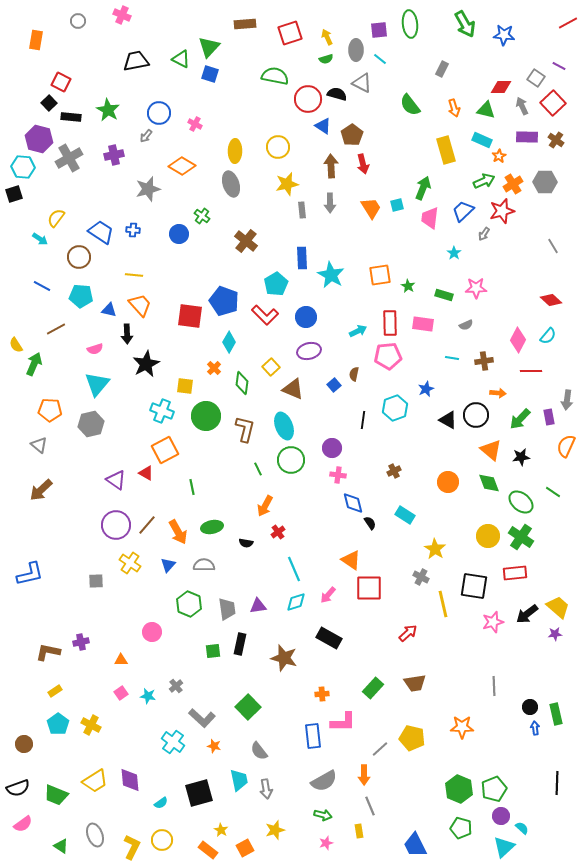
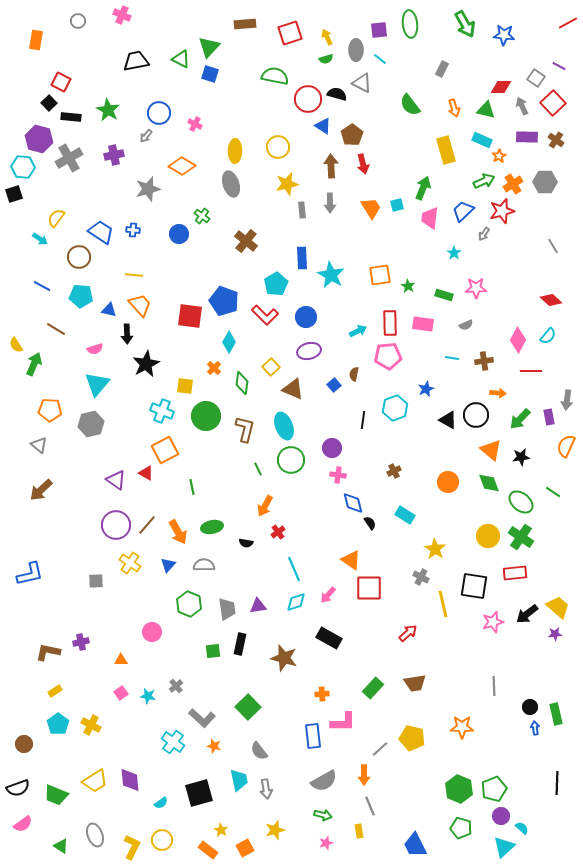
brown line at (56, 329): rotated 60 degrees clockwise
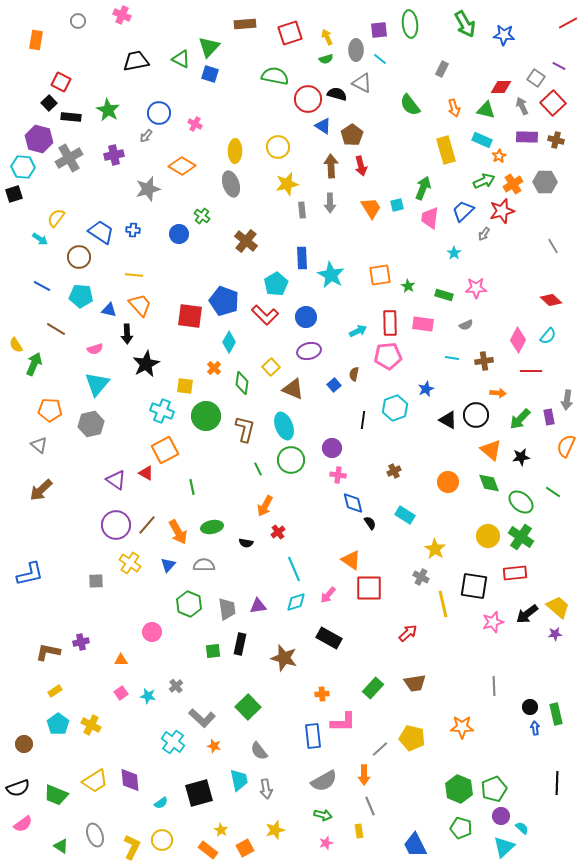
brown cross at (556, 140): rotated 21 degrees counterclockwise
red arrow at (363, 164): moved 2 px left, 2 px down
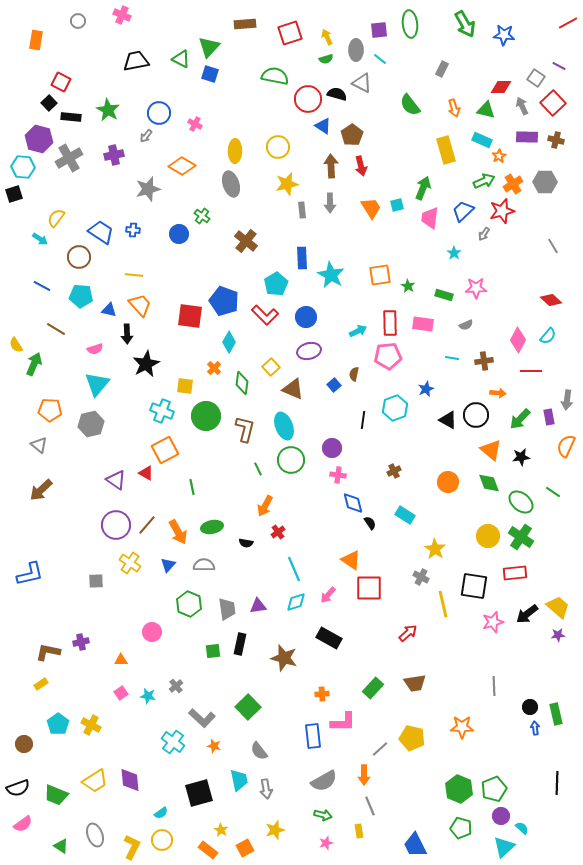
purple star at (555, 634): moved 3 px right, 1 px down
yellow rectangle at (55, 691): moved 14 px left, 7 px up
cyan semicircle at (161, 803): moved 10 px down
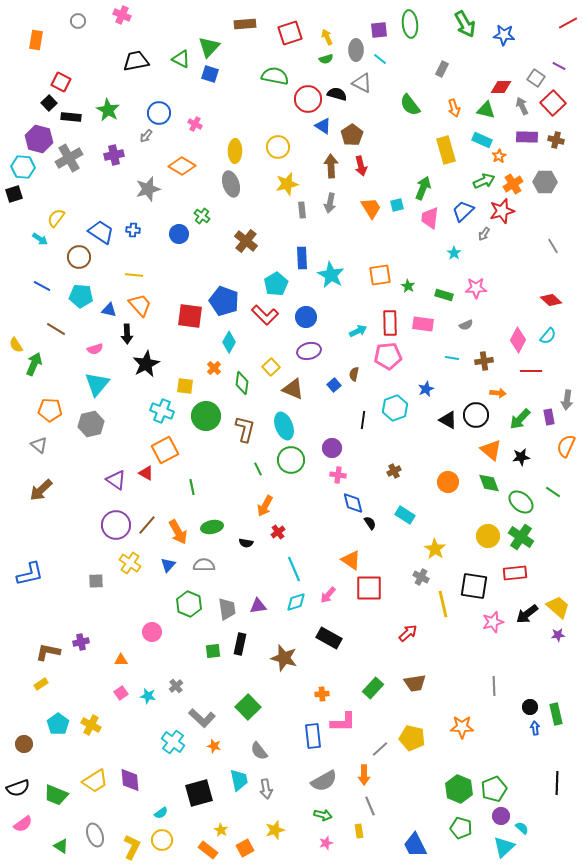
gray arrow at (330, 203): rotated 12 degrees clockwise
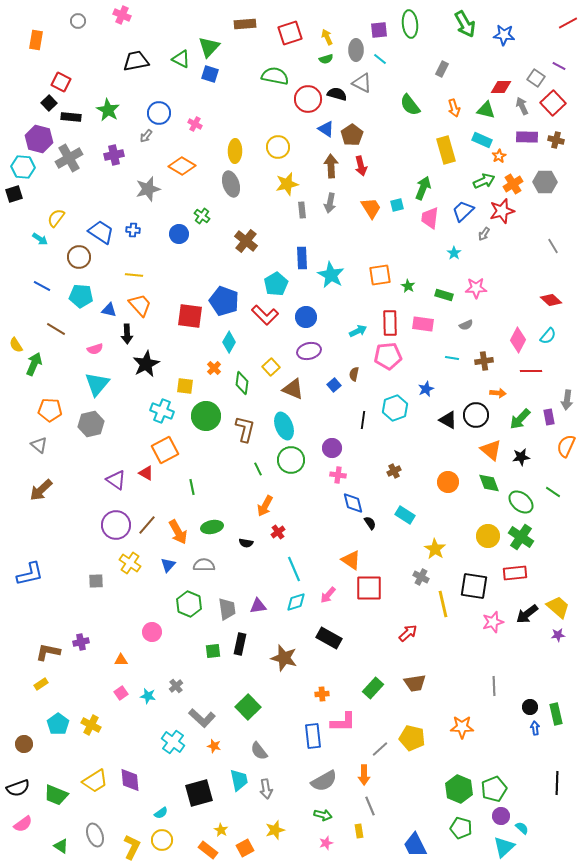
blue triangle at (323, 126): moved 3 px right, 3 px down
